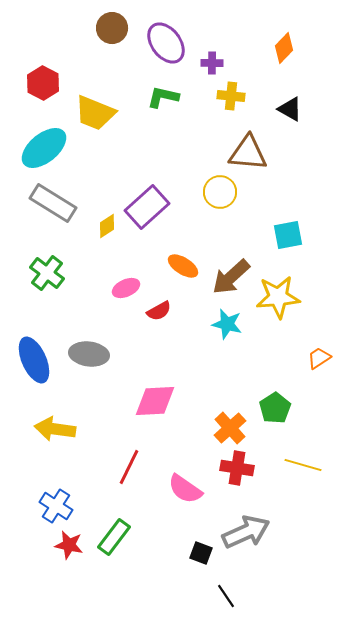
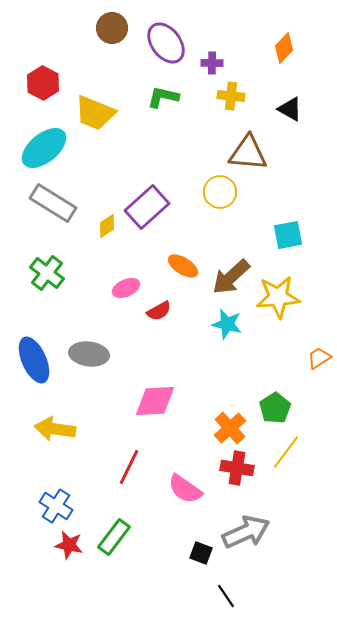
yellow line: moved 17 px left, 13 px up; rotated 69 degrees counterclockwise
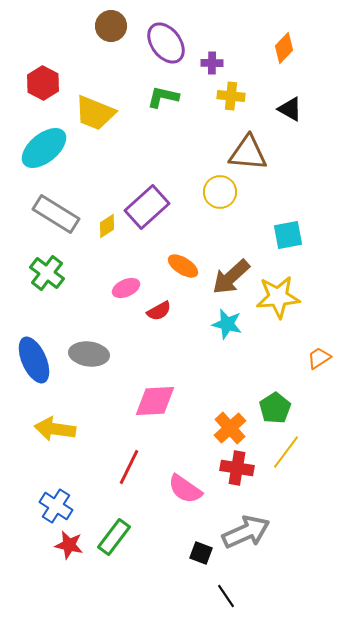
brown circle: moved 1 px left, 2 px up
gray rectangle: moved 3 px right, 11 px down
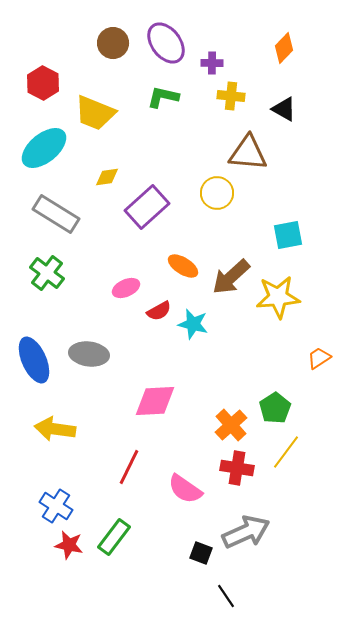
brown circle: moved 2 px right, 17 px down
black triangle: moved 6 px left
yellow circle: moved 3 px left, 1 px down
yellow diamond: moved 49 px up; rotated 25 degrees clockwise
cyan star: moved 34 px left
orange cross: moved 1 px right, 3 px up
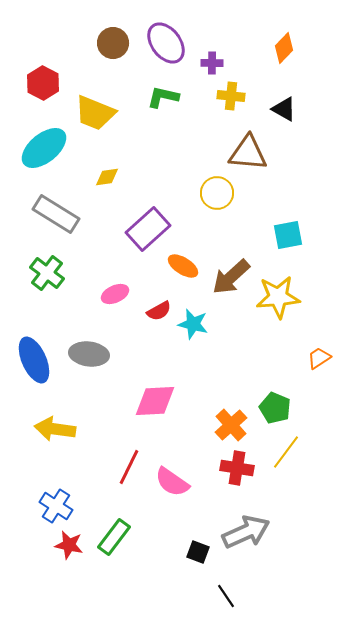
purple rectangle: moved 1 px right, 22 px down
pink ellipse: moved 11 px left, 6 px down
green pentagon: rotated 16 degrees counterclockwise
pink semicircle: moved 13 px left, 7 px up
black square: moved 3 px left, 1 px up
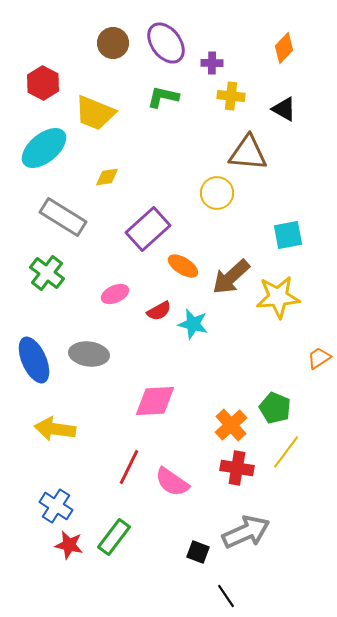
gray rectangle: moved 7 px right, 3 px down
